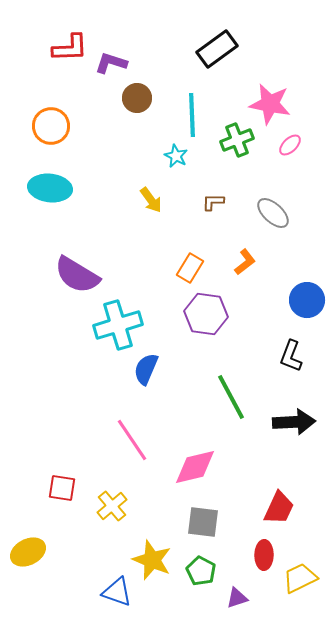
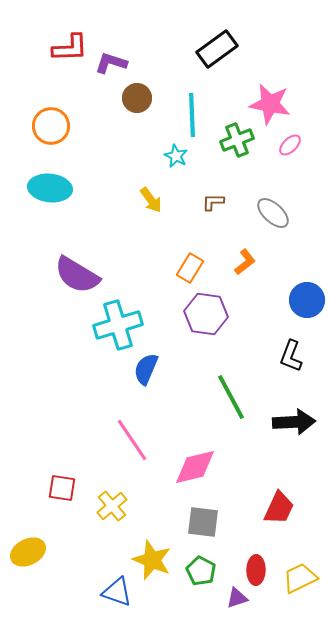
red ellipse: moved 8 px left, 15 px down
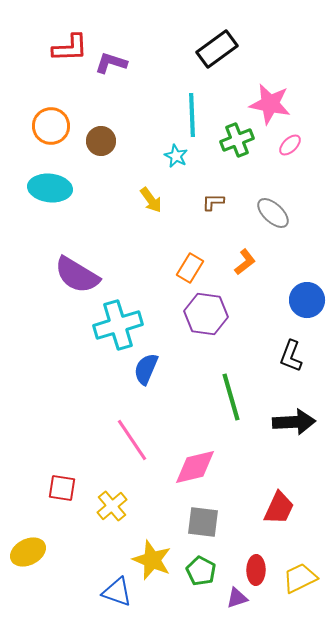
brown circle: moved 36 px left, 43 px down
green line: rotated 12 degrees clockwise
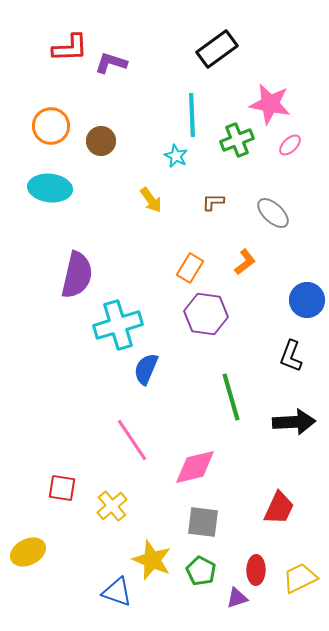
purple semicircle: rotated 108 degrees counterclockwise
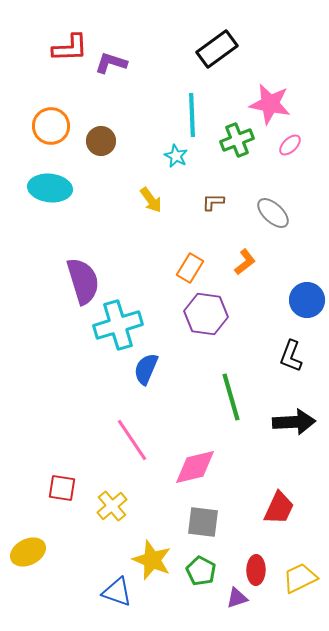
purple semicircle: moved 6 px right, 6 px down; rotated 30 degrees counterclockwise
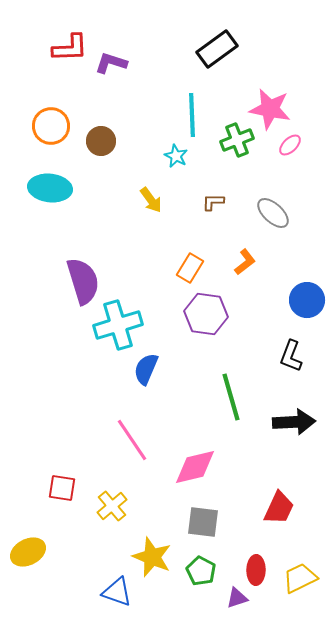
pink star: moved 5 px down
yellow star: moved 3 px up
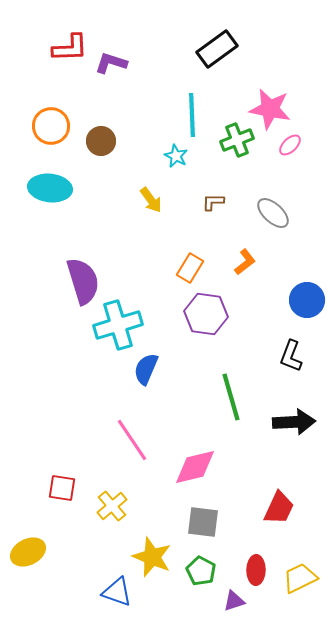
purple triangle: moved 3 px left, 3 px down
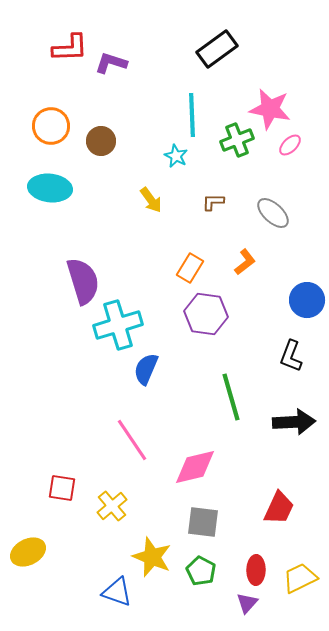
purple triangle: moved 13 px right, 2 px down; rotated 30 degrees counterclockwise
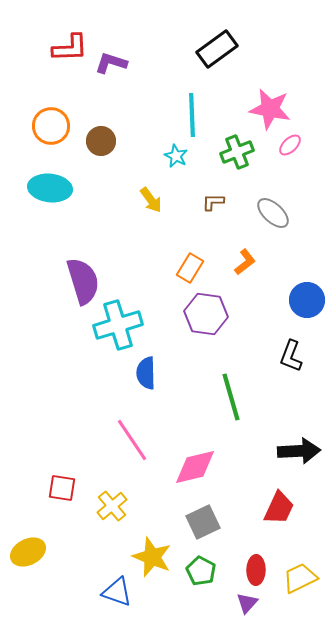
green cross: moved 12 px down
blue semicircle: moved 4 px down; rotated 24 degrees counterclockwise
black arrow: moved 5 px right, 29 px down
gray square: rotated 32 degrees counterclockwise
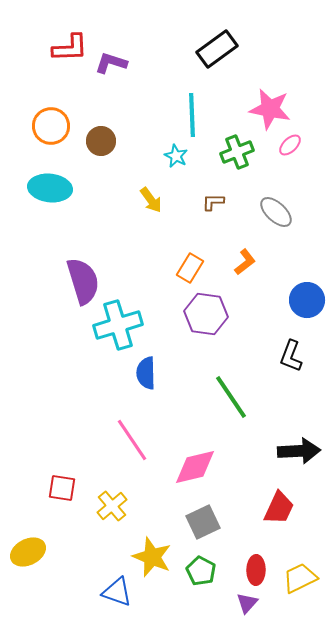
gray ellipse: moved 3 px right, 1 px up
green line: rotated 18 degrees counterclockwise
